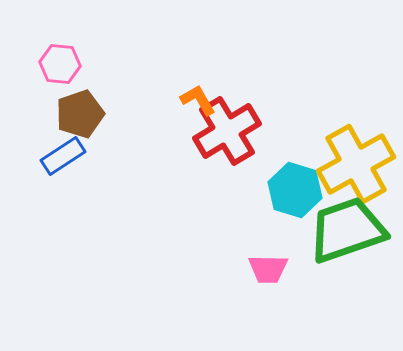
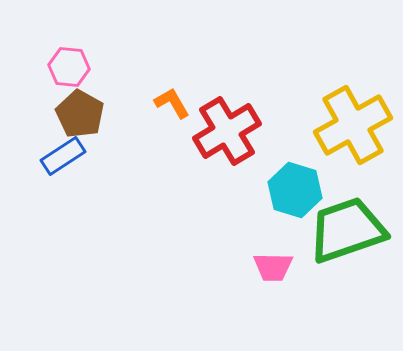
pink hexagon: moved 9 px right, 3 px down
orange L-shape: moved 26 px left, 3 px down
brown pentagon: rotated 24 degrees counterclockwise
yellow cross: moved 3 px left, 39 px up
pink trapezoid: moved 5 px right, 2 px up
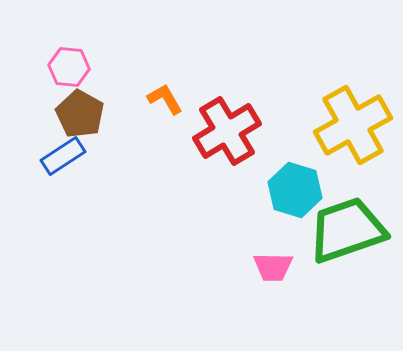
orange L-shape: moved 7 px left, 4 px up
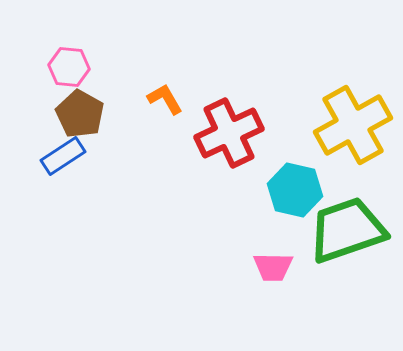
red cross: moved 2 px right, 2 px down; rotated 6 degrees clockwise
cyan hexagon: rotated 4 degrees counterclockwise
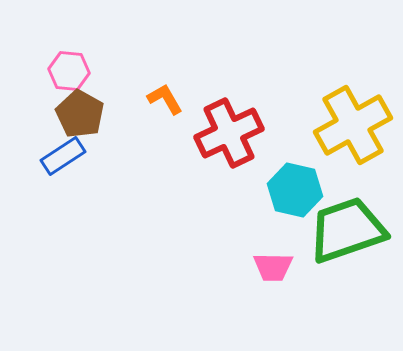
pink hexagon: moved 4 px down
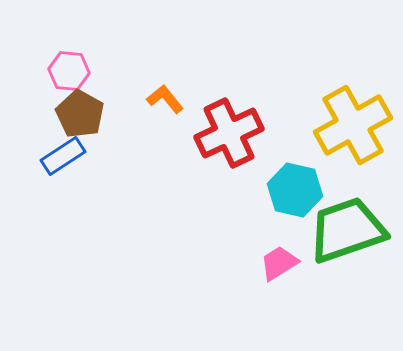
orange L-shape: rotated 9 degrees counterclockwise
pink trapezoid: moved 6 px right, 4 px up; rotated 147 degrees clockwise
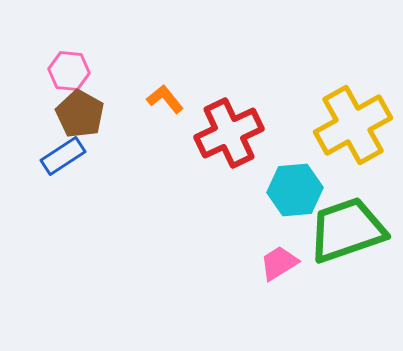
cyan hexagon: rotated 18 degrees counterclockwise
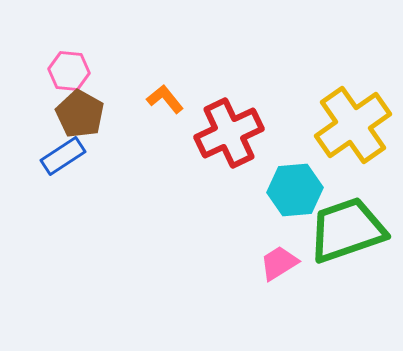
yellow cross: rotated 6 degrees counterclockwise
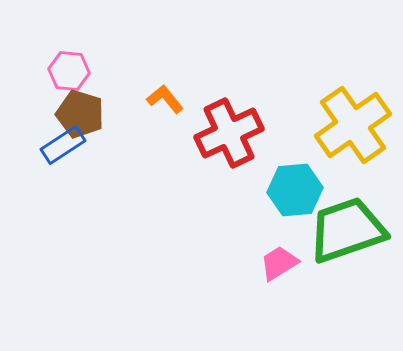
brown pentagon: rotated 12 degrees counterclockwise
blue rectangle: moved 11 px up
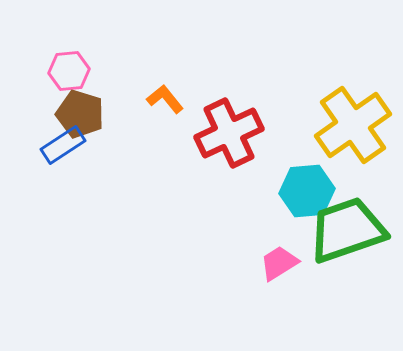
pink hexagon: rotated 12 degrees counterclockwise
cyan hexagon: moved 12 px right, 1 px down
